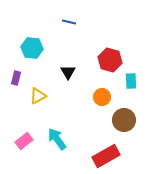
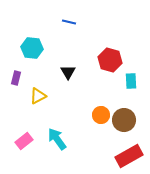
orange circle: moved 1 px left, 18 px down
red rectangle: moved 23 px right
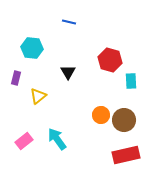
yellow triangle: rotated 12 degrees counterclockwise
red rectangle: moved 3 px left, 1 px up; rotated 16 degrees clockwise
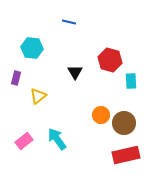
black triangle: moved 7 px right
brown circle: moved 3 px down
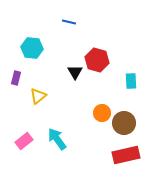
red hexagon: moved 13 px left
orange circle: moved 1 px right, 2 px up
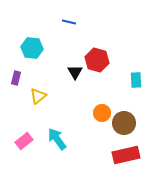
cyan rectangle: moved 5 px right, 1 px up
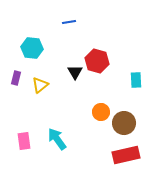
blue line: rotated 24 degrees counterclockwise
red hexagon: moved 1 px down
yellow triangle: moved 2 px right, 11 px up
orange circle: moved 1 px left, 1 px up
pink rectangle: rotated 60 degrees counterclockwise
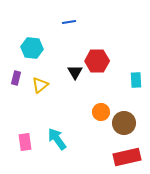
red hexagon: rotated 15 degrees counterclockwise
pink rectangle: moved 1 px right, 1 px down
red rectangle: moved 1 px right, 2 px down
